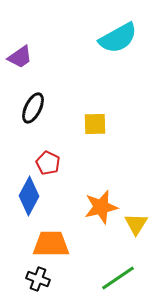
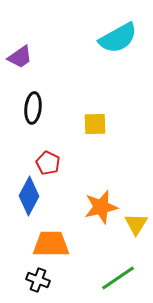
black ellipse: rotated 20 degrees counterclockwise
black cross: moved 1 px down
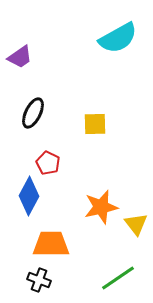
black ellipse: moved 5 px down; rotated 20 degrees clockwise
yellow triangle: rotated 10 degrees counterclockwise
black cross: moved 1 px right
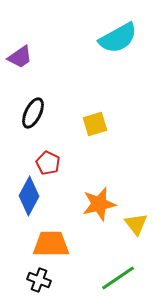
yellow square: rotated 15 degrees counterclockwise
orange star: moved 2 px left, 3 px up
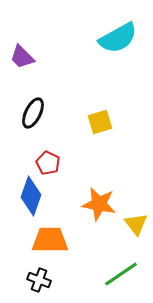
purple trapezoid: moved 2 px right; rotated 80 degrees clockwise
yellow square: moved 5 px right, 2 px up
blue diamond: moved 2 px right; rotated 9 degrees counterclockwise
orange star: rotated 24 degrees clockwise
orange trapezoid: moved 1 px left, 4 px up
green line: moved 3 px right, 4 px up
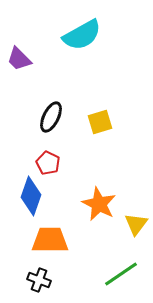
cyan semicircle: moved 36 px left, 3 px up
purple trapezoid: moved 3 px left, 2 px down
black ellipse: moved 18 px right, 4 px down
orange star: rotated 16 degrees clockwise
yellow triangle: rotated 15 degrees clockwise
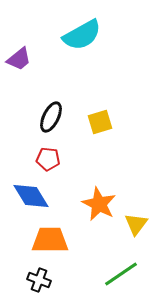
purple trapezoid: rotated 84 degrees counterclockwise
red pentagon: moved 4 px up; rotated 20 degrees counterclockwise
blue diamond: rotated 51 degrees counterclockwise
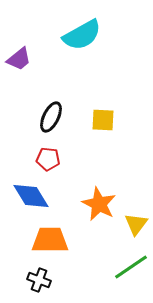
yellow square: moved 3 px right, 2 px up; rotated 20 degrees clockwise
green line: moved 10 px right, 7 px up
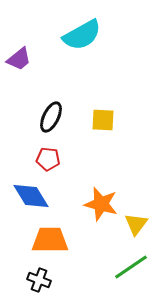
orange star: moved 2 px right; rotated 12 degrees counterclockwise
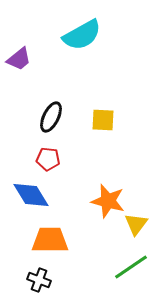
blue diamond: moved 1 px up
orange star: moved 7 px right, 3 px up
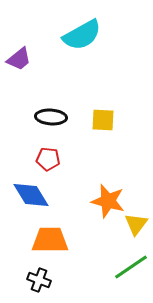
black ellipse: rotated 68 degrees clockwise
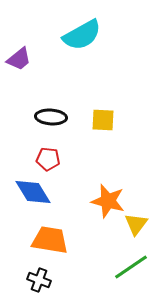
blue diamond: moved 2 px right, 3 px up
orange trapezoid: rotated 9 degrees clockwise
